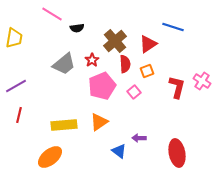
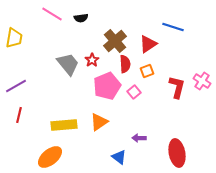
black semicircle: moved 4 px right, 10 px up
gray trapezoid: moved 4 px right; rotated 90 degrees counterclockwise
pink pentagon: moved 5 px right
blue triangle: moved 6 px down
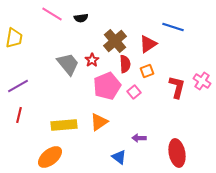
purple line: moved 2 px right
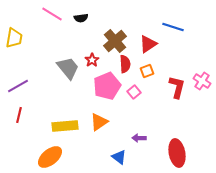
gray trapezoid: moved 4 px down
yellow rectangle: moved 1 px right, 1 px down
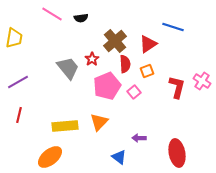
red star: moved 1 px up
purple line: moved 4 px up
orange triangle: rotated 12 degrees counterclockwise
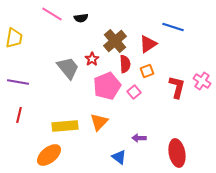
purple line: rotated 40 degrees clockwise
orange ellipse: moved 1 px left, 2 px up
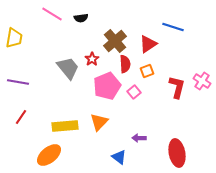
red line: moved 2 px right, 2 px down; rotated 21 degrees clockwise
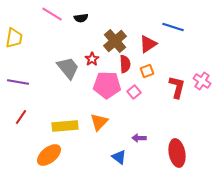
pink pentagon: moved 1 px up; rotated 24 degrees clockwise
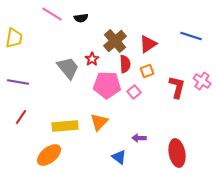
blue line: moved 18 px right, 9 px down
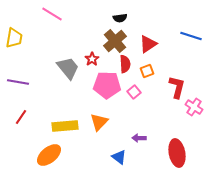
black semicircle: moved 39 px right
pink cross: moved 8 px left, 26 px down
